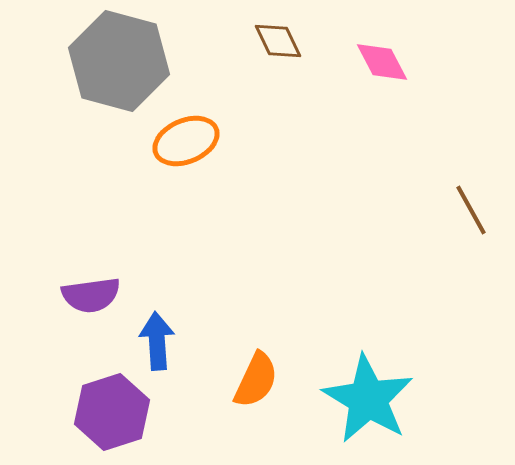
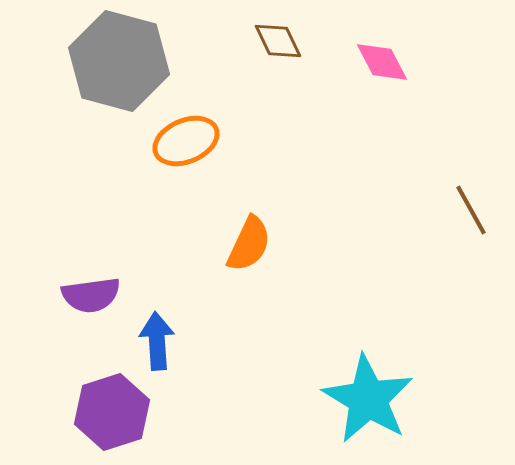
orange semicircle: moved 7 px left, 136 px up
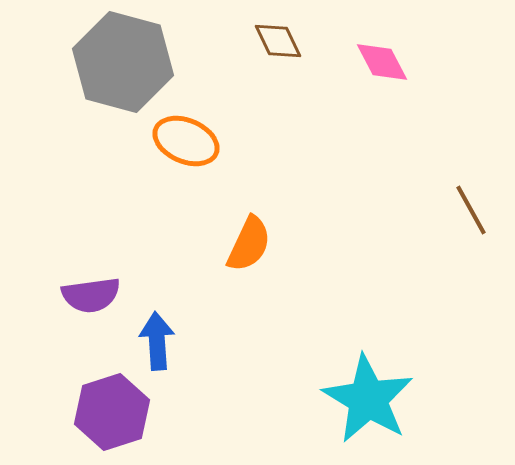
gray hexagon: moved 4 px right, 1 px down
orange ellipse: rotated 46 degrees clockwise
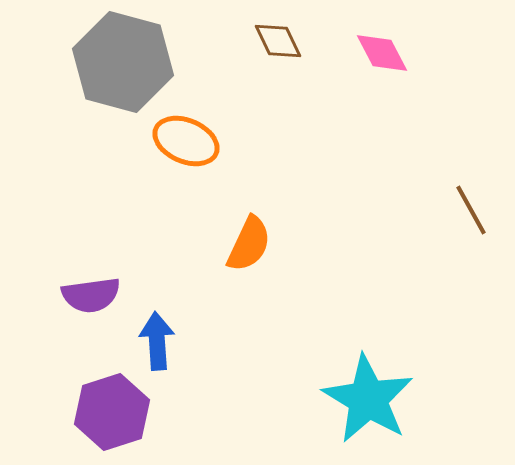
pink diamond: moved 9 px up
